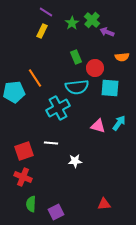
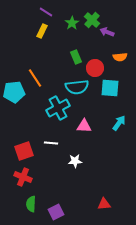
orange semicircle: moved 2 px left
pink triangle: moved 14 px left; rotated 14 degrees counterclockwise
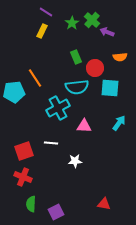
red triangle: rotated 16 degrees clockwise
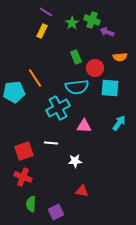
green cross: rotated 21 degrees counterclockwise
red triangle: moved 22 px left, 13 px up
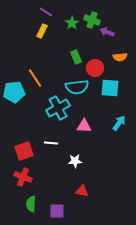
purple square: moved 1 px right, 1 px up; rotated 28 degrees clockwise
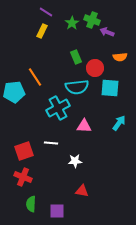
orange line: moved 1 px up
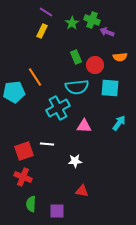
red circle: moved 3 px up
white line: moved 4 px left, 1 px down
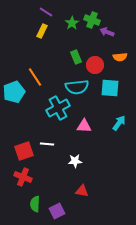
cyan pentagon: rotated 15 degrees counterclockwise
green semicircle: moved 4 px right
purple square: rotated 28 degrees counterclockwise
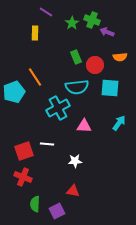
yellow rectangle: moved 7 px left, 2 px down; rotated 24 degrees counterclockwise
red triangle: moved 9 px left
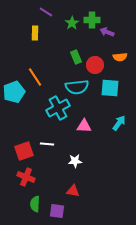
green cross: rotated 21 degrees counterclockwise
red cross: moved 3 px right
purple square: rotated 35 degrees clockwise
